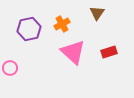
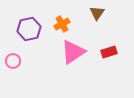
pink triangle: rotated 44 degrees clockwise
pink circle: moved 3 px right, 7 px up
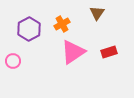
purple hexagon: rotated 15 degrees counterclockwise
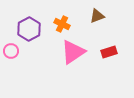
brown triangle: moved 3 px down; rotated 35 degrees clockwise
orange cross: rotated 35 degrees counterclockwise
pink circle: moved 2 px left, 10 px up
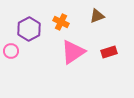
orange cross: moved 1 px left, 2 px up
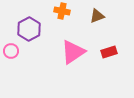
orange cross: moved 1 px right, 11 px up; rotated 14 degrees counterclockwise
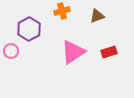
orange cross: rotated 28 degrees counterclockwise
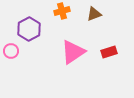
brown triangle: moved 3 px left, 2 px up
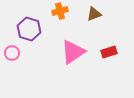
orange cross: moved 2 px left
purple hexagon: rotated 15 degrees counterclockwise
pink circle: moved 1 px right, 2 px down
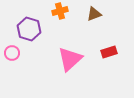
pink triangle: moved 3 px left, 7 px down; rotated 8 degrees counterclockwise
